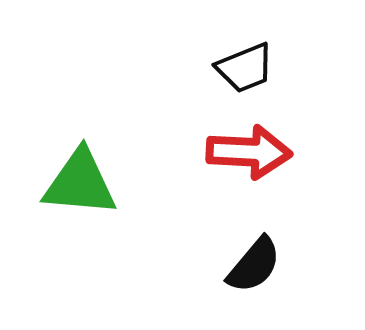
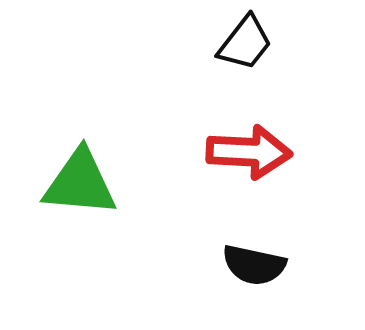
black trapezoid: moved 25 px up; rotated 30 degrees counterclockwise
black semicircle: rotated 62 degrees clockwise
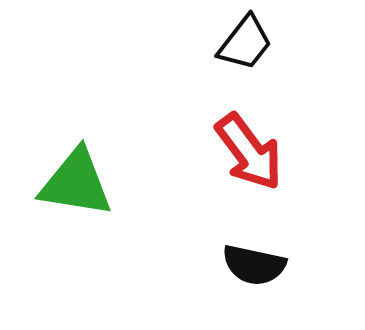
red arrow: rotated 50 degrees clockwise
green triangle: moved 4 px left; rotated 4 degrees clockwise
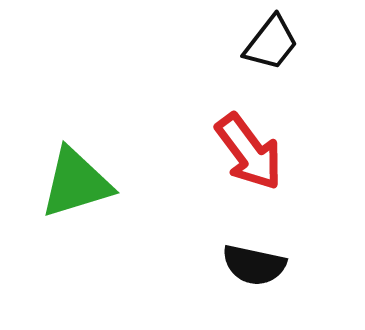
black trapezoid: moved 26 px right
green triangle: rotated 26 degrees counterclockwise
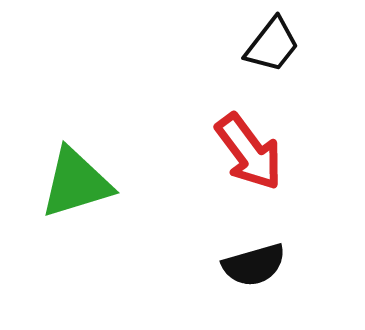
black trapezoid: moved 1 px right, 2 px down
black semicircle: rotated 28 degrees counterclockwise
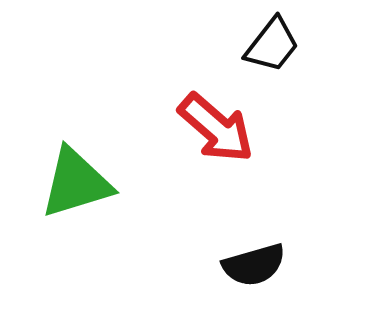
red arrow: moved 33 px left, 24 px up; rotated 12 degrees counterclockwise
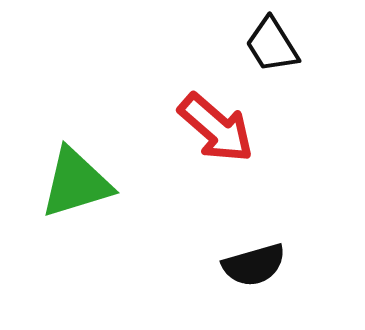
black trapezoid: rotated 110 degrees clockwise
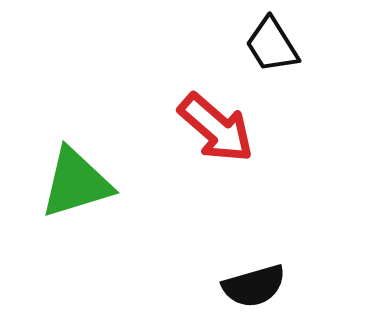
black semicircle: moved 21 px down
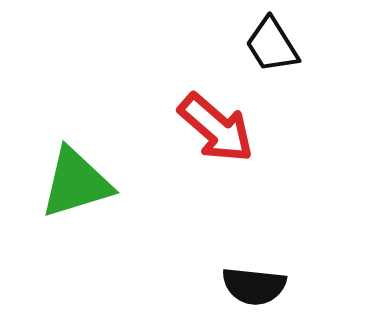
black semicircle: rotated 22 degrees clockwise
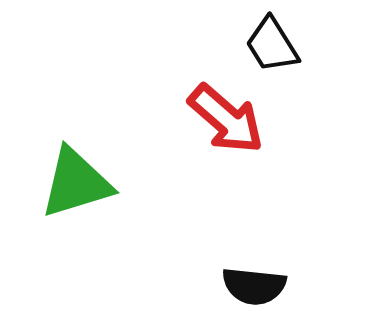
red arrow: moved 10 px right, 9 px up
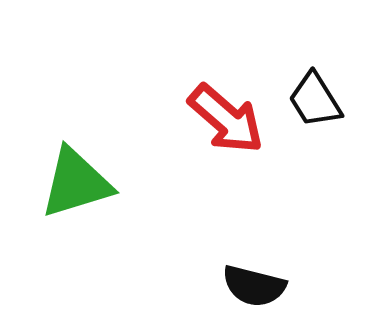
black trapezoid: moved 43 px right, 55 px down
black semicircle: rotated 8 degrees clockwise
